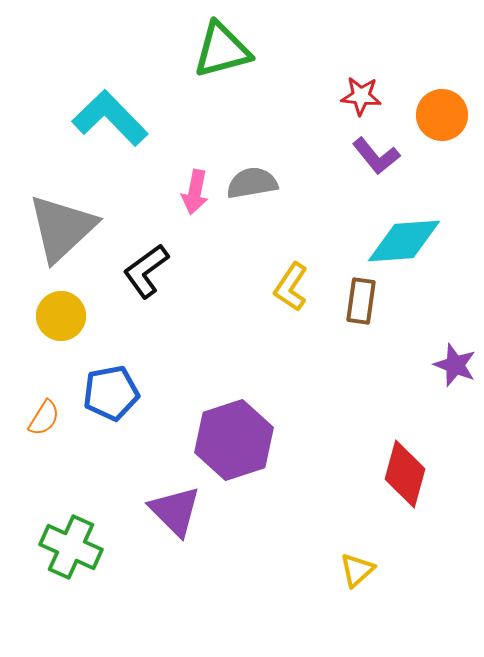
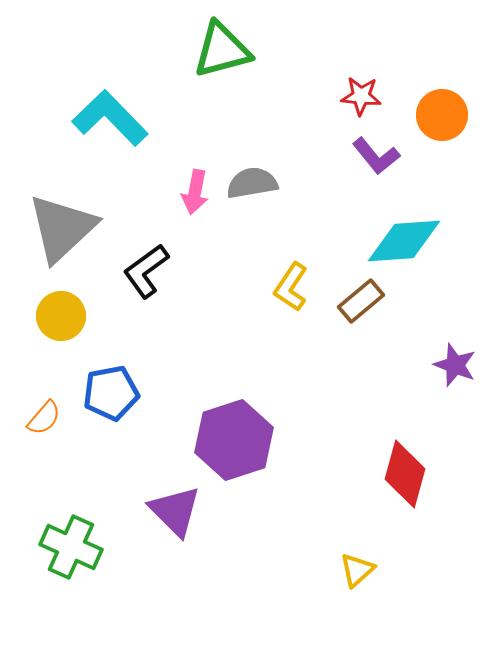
brown rectangle: rotated 42 degrees clockwise
orange semicircle: rotated 9 degrees clockwise
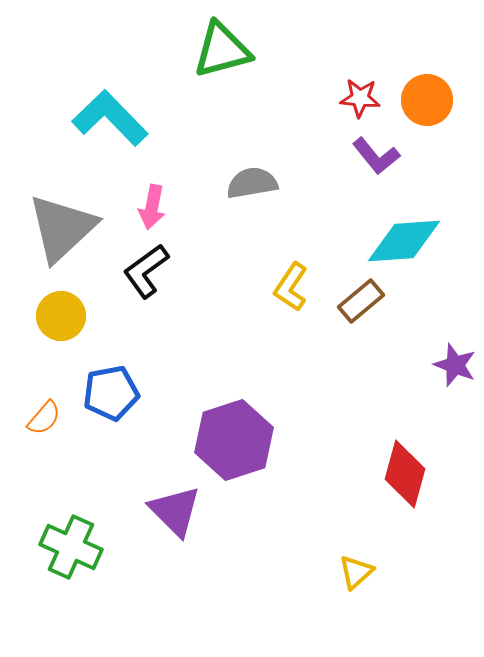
red star: moved 1 px left, 2 px down
orange circle: moved 15 px left, 15 px up
pink arrow: moved 43 px left, 15 px down
yellow triangle: moved 1 px left, 2 px down
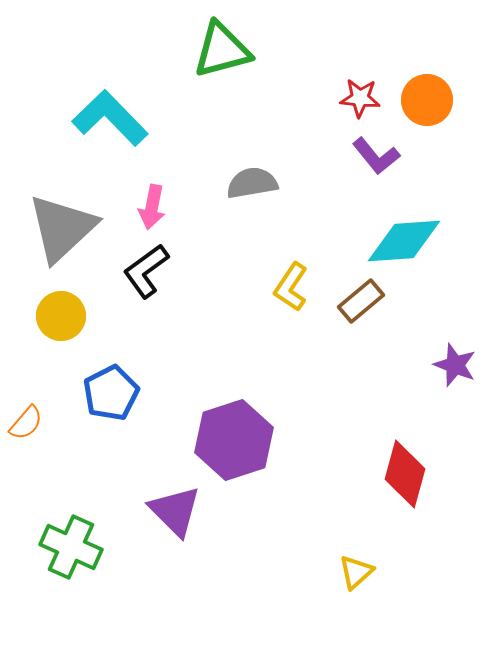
blue pentagon: rotated 16 degrees counterclockwise
orange semicircle: moved 18 px left, 5 px down
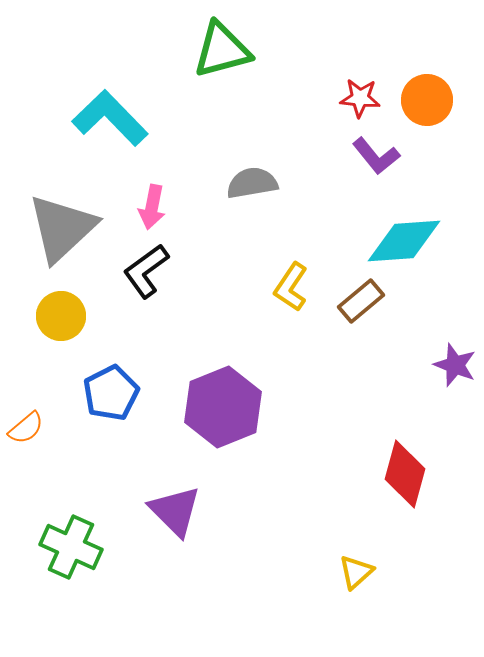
orange semicircle: moved 5 px down; rotated 9 degrees clockwise
purple hexagon: moved 11 px left, 33 px up; rotated 4 degrees counterclockwise
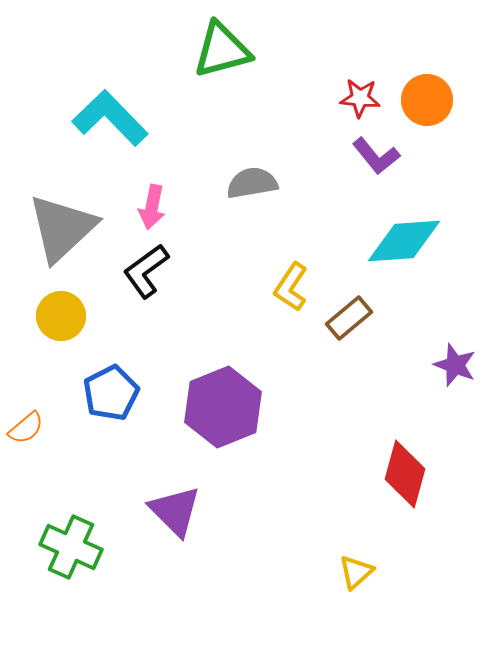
brown rectangle: moved 12 px left, 17 px down
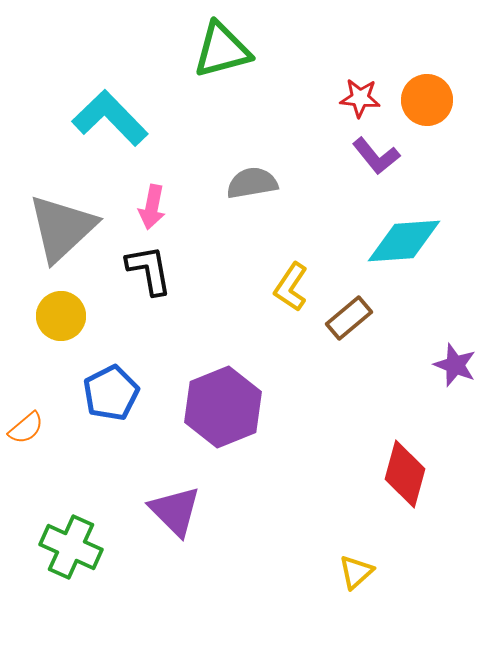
black L-shape: moved 3 px right, 1 px up; rotated 116 degrees clockwise
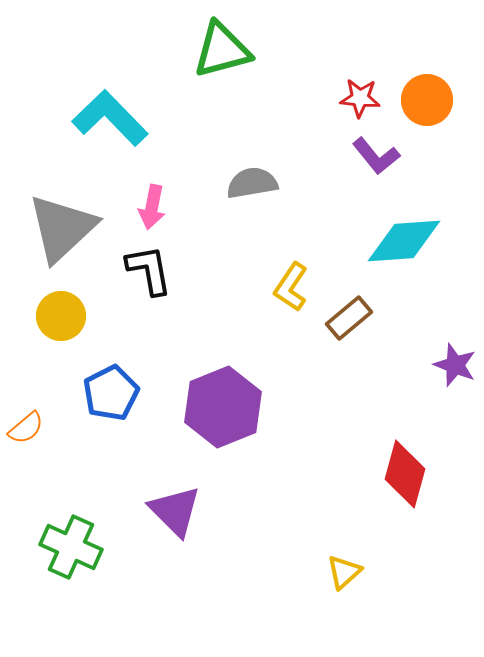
yellow triangle: moved 12 px left
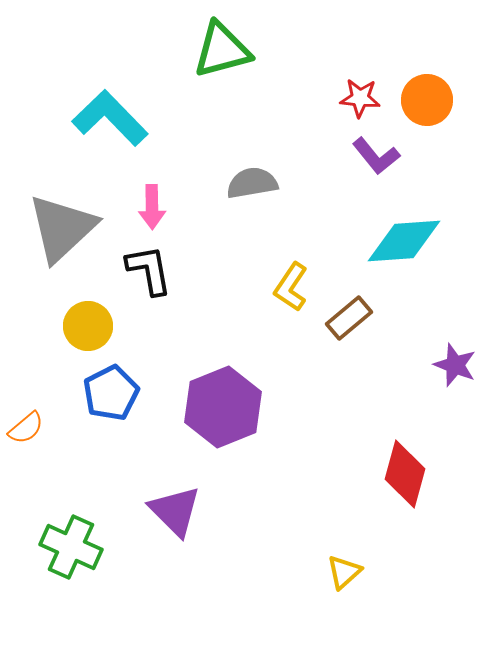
pink arrow: rotated 12 degrees counterclockwise
yellow circle: moved 27 px right, 10 px down
